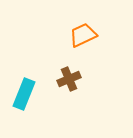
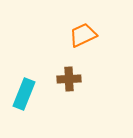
brown cross: rotated 20 degrees clockwise
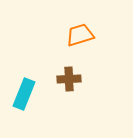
orange trapezoid: moved 3 px left; rotated 8 degrees clockwise
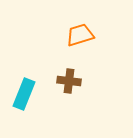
brown cross: moved 2 px down; rotated 10 degrees clockwise
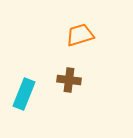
brown cross: moved 1 px up
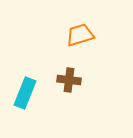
cyan rectangle: moved 1 px right, 1 px up
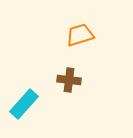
cyan rectangle: moved 1 px left, 11 px down; rotated 20 degrees clockwise
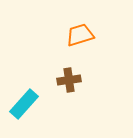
brown cross: rotated 15 degrees counterclockwise
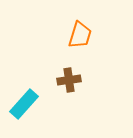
orange trapezoid: rotated 124 degrees clockwise
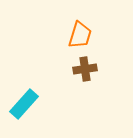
brown cross: moved 16 px right, 11 px up
